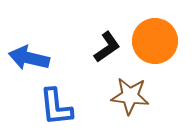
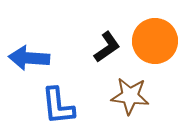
blue arrow: rotated 9 degrees counterclockwise
blue L-shape: moved 2 px right, 1 px up
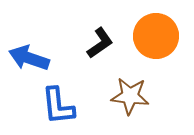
orange circle: moved 1 px right, 5 px up
black L-shape: moved 7 px left, 4 px up
blue arrow: rotated 15 degrees clockwise
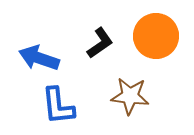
blue arrow: moved 10 px right
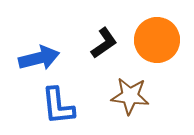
orange circle: moved 1 px right, 4 px down
black L-shape: moved 4 px right
blue arrow: rotated 147 degrees clockwise
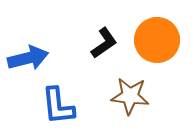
blue arrow: moved 11 px left
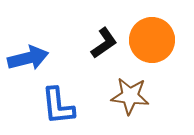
orange circle: moved 5 px left
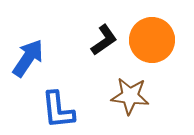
black L-shape: moved 3 px up
blue arrow: rotated 42 degrees counterclockwise
blue L-shape: moved 4 px down
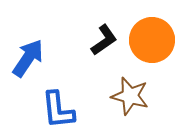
brown star: rotated 9 degrees clockwise
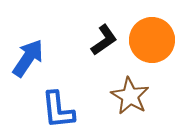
brown star: rotated 15 degrees clockwise
